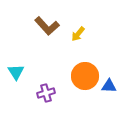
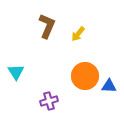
brown L-shape: rotated 115 degrees counterclockwise
purple cross: moved 3 px right, 8 px down
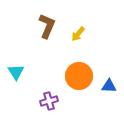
orange circle: moved 6 px left
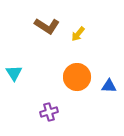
brown L-shape: rotated 100 degrees clockwise
cyan triangle: moved 2 px left, 1 px down
orange circle: moved 2 px left, 1 px down
purple cross: moved 11 px down
